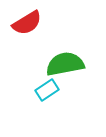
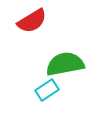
red semicircle: moved 5 px right, 2 px up
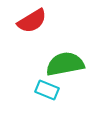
cyan rectangle: rotated 55 degrees clockwise
